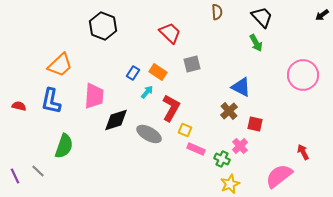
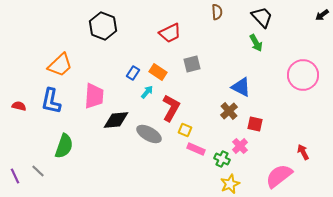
red trapezoid: rotated 110 degrees clockwise
black diamond: rotated 12 degrees clockwise
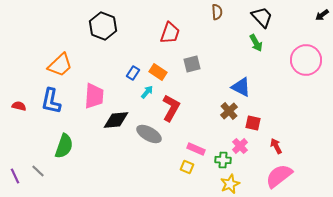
red trapezoid: rotated 45 degrees counterclockwise
pink circle: moved 3 px right, 15 px up
red square: moved 2 px left, 1 px up
yellow square: moved 2 px right, 37 px down
red arrow: moved 27 px left, 6 px up
green cross: moved 1 px right, 1 px down; rotated 21 degrees counterclockwise
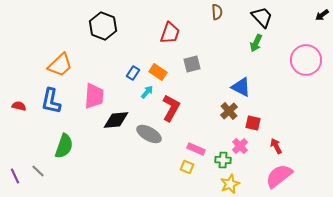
green arrow: rotated 54 degrees clockwise
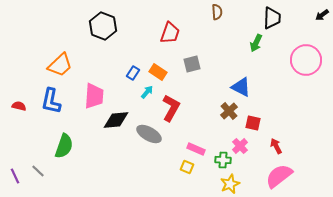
black trapezoid: moved 10 px right, 1 px down; rotated 45 degrees clockwise
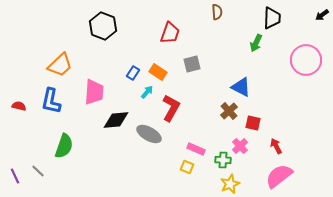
pink trapezoid: moved 4 px up
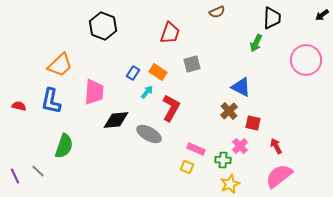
brown semicircle: rotated 70 degrees clockwise
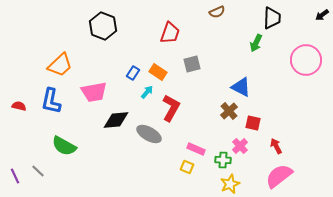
pink trapezoid: rotated 76 degrees clockwise
green semicircle: rotated 100 degrees clockwise
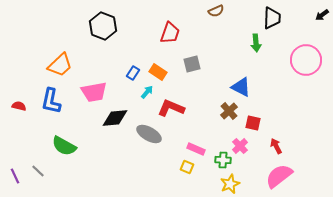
brown semicircle: moved 1 px left, 1 px up
green arrow: rotated 30 degrees counterclockwise
red L-shape: rotated 96 degrees counterclockwise
black diamond: moved 1 px left, 2 px up
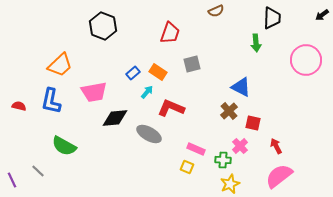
blue rectangle: rotated 16 degrees clockwise
purple line: moved 3 px left, 4 px down
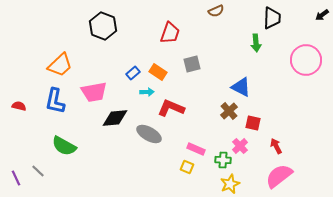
cyan arrow: rotated 48 degrees clockwise
blue L-shape: moved 4 px right
purple line: moved 4 px right, 2 px up
